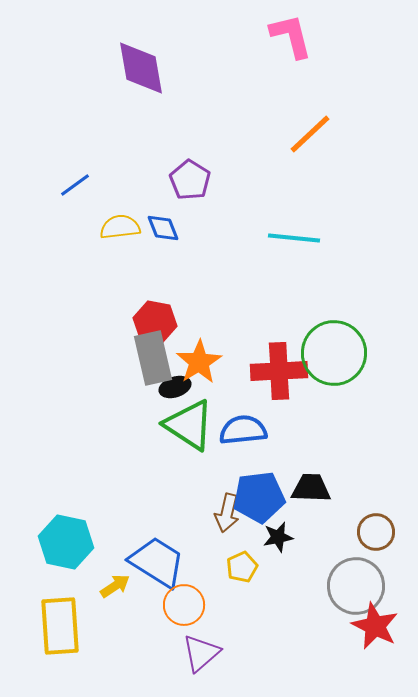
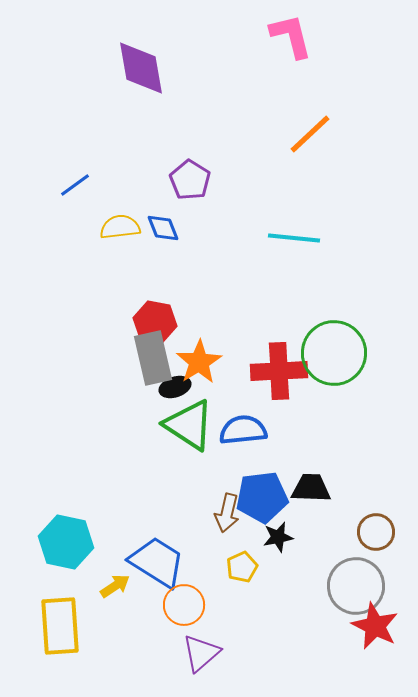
blue pentagon: moved 3 px right
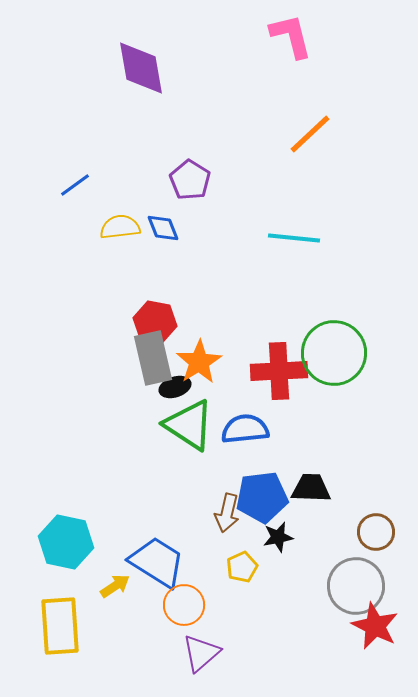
blue semicircle: moved 2 px right, 1 px up
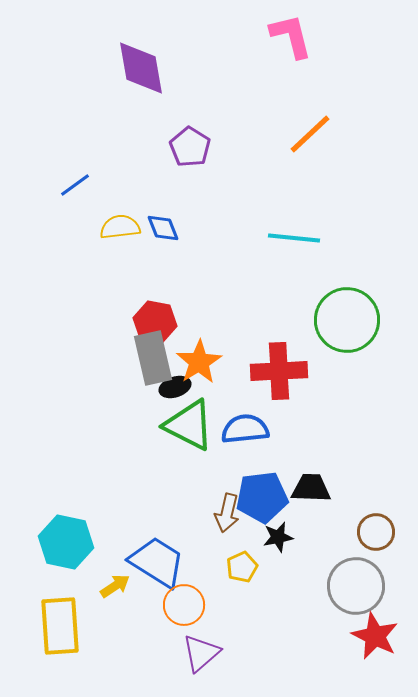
purple pentagon: moved 33 px up
green circle: moved 13 px right, 33 px up
green triangle: rotated 6 degrees counterclockwise
red star: moved 10 px down
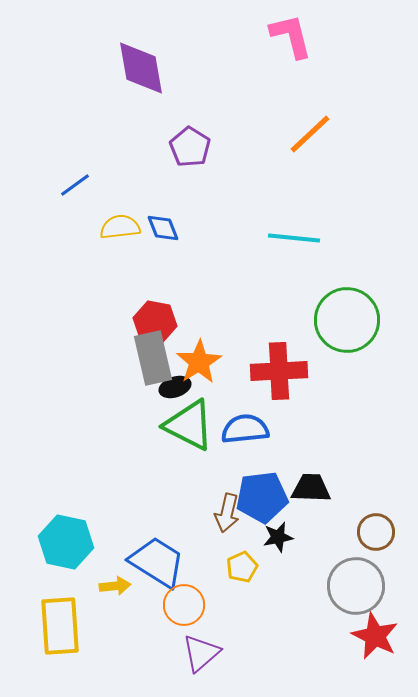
yellow arrow: rotated 28 degrees clockwise
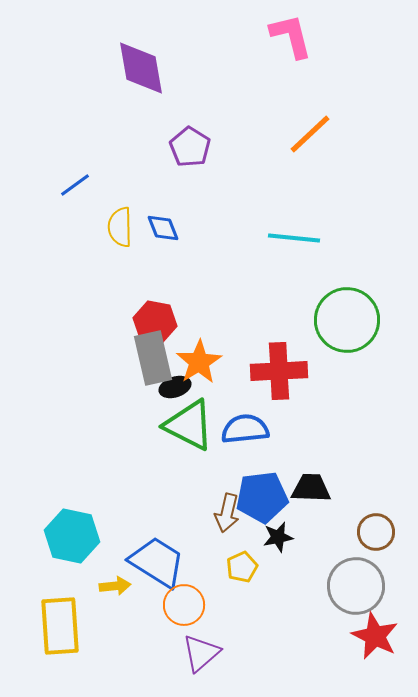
yellow semicircle: rotated 84 degrees counterclockwise
cyan hexagon: moved 6 px right, 6 px up
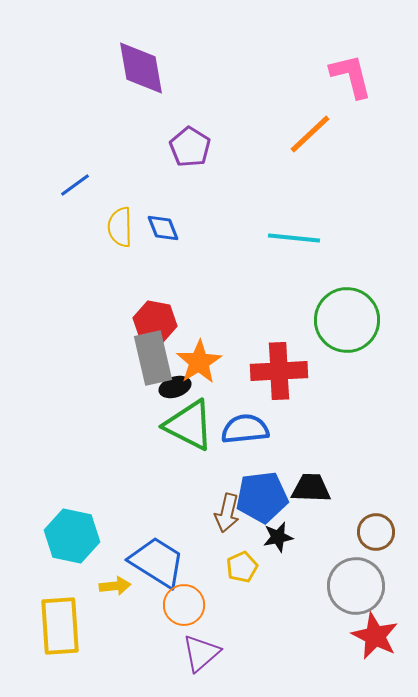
pink L-shape: moved 60 px right, 40 px down
